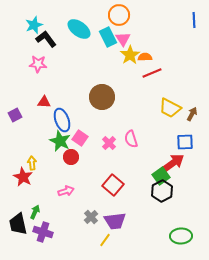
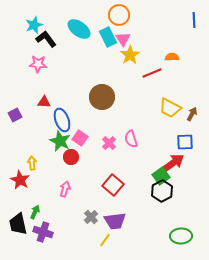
orange semicircle: moved 27 px right
red star: moved 3 px left, 3 px down
pink arrow: moved 1 px left, 2 px up; rotated 56 degrees counterclockwise
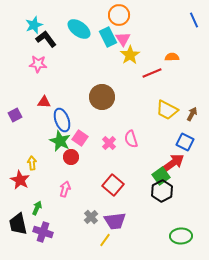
blue line: rotated 21 degrees counterclockwise
yellow trapezoid: moved 3 px left, 2 px down
blue square: rotated 30 degrees clockwise
green arrow: moved 2 px right, 4 px up
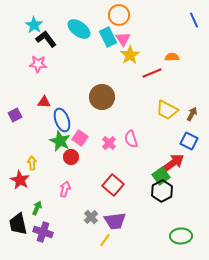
cyan star: rotated 18 degrees counterclockwise
blue square: moved 4 px right, 1 px up
